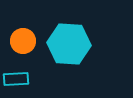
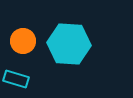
cyan rectangle: rotated 20 degrees clockwise
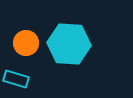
orange circle: moved 3 px right, 2 px down
